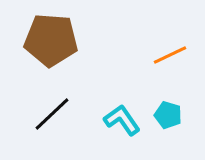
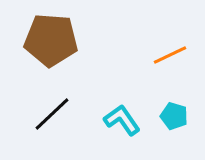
cyan pentagon: moved 6 px right, 1 px down
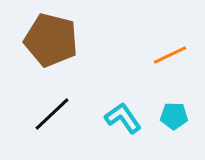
brown pentagon: rotated 10 degrees clockwise
cyan pentagon: rotated 16 degrees counterclockwise
cyan L-shape: moved 1 px right, 2 px up
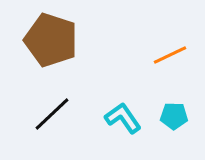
brown pentagon: rotated 4 degrees clockwise
